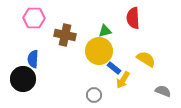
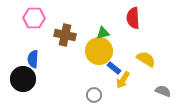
green triangle: moved 2 px left, 2 px down
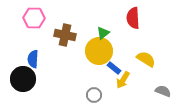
green triangle: rotated 24 degrees counterclockwise
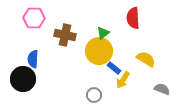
gray semicircle: moved 1 px left, 2 px up
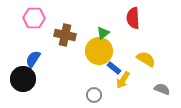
blue semicircle: rotated 30 degrees clockwise
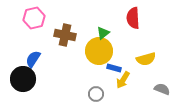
pink hexagon: rotated 15 degrees counterclockwise
yellow semicircle: rotated 132 degrees clockwise
blue rectangle: rotated 24 degrees counterclockwise
gray circle: moved 2 px right, 1 px up
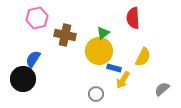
pink hexagon: moved 3 px right
yellow semicircle: moved 3 px left, 2 px up; rotated 48 degrees counterclockwise
gray semicircle: rotated 63 degrees counterclockwise
